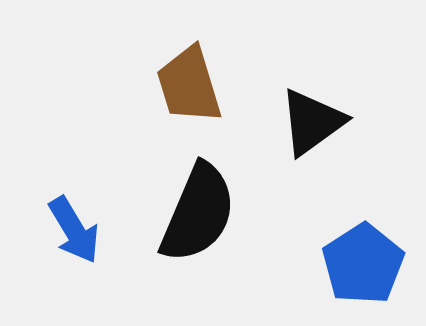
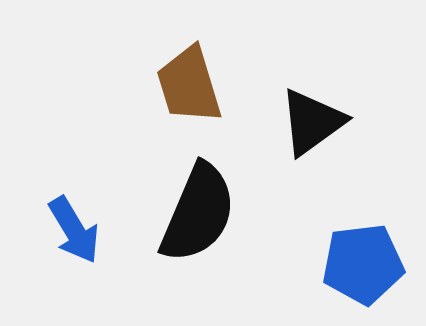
blue pentagon: rotated 26 degrees clockwise
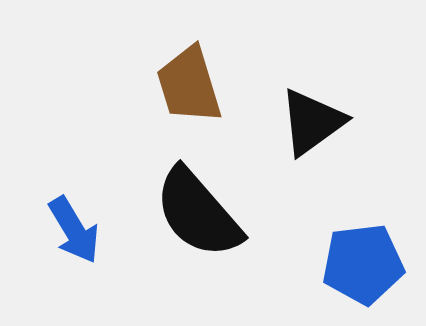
black semicircle: rotated 116 degrees clockwise
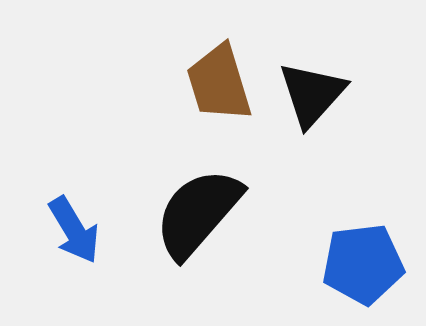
brown trapezoid: moved 30 px right, 2 px up
black triangle: moved 28 px up; rotated 12 degrees counterclockwise
black semicircle: rotated 82 degrees clockwise
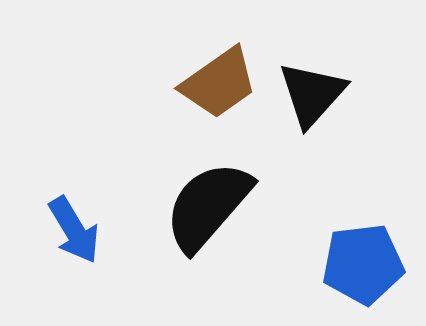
brown trapezoid: rotated 108 degrees counterclockwise
black semicircle: moved 10 px right, 7 px up
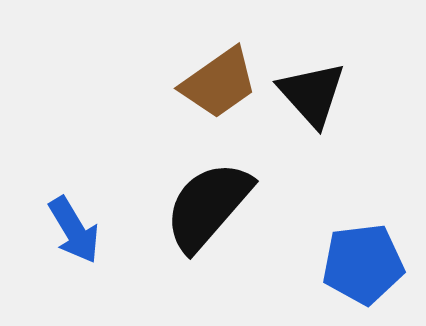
black triangle: rotated 24 degrees counterclockwise
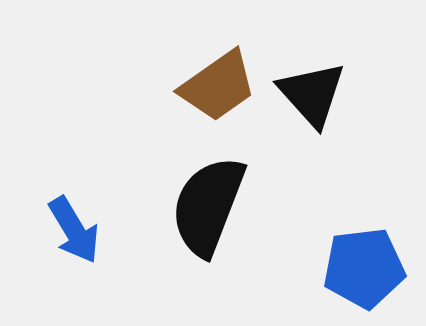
brown trapezoid: moved 1 px left, 3 px down
black semicircle: rotated 20 degrees counterclockwise
blue pentagon: moved 1 px right, 4 px down
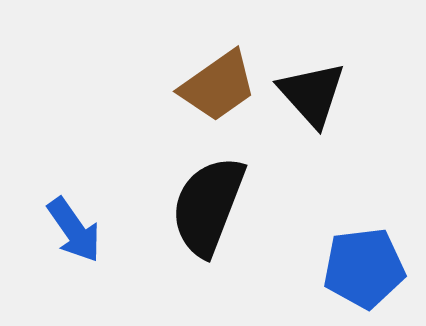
blue arrow: rotated 4 degrees counterclockwise
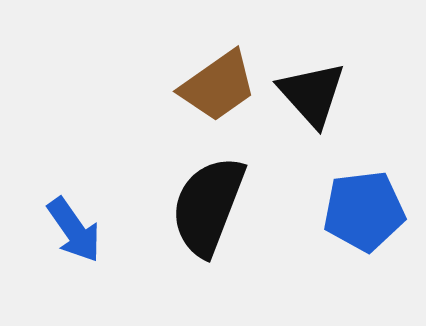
blue pentagon: moved 57 px up
